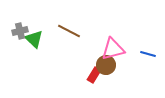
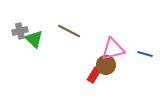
blue line: moved 3 px left
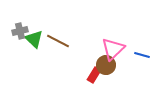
brown line: moved 11 px left, 10 px down
pink triangle: rotated 30 degrees counterclockwise
blue line: moved 3 px left, 1 px down
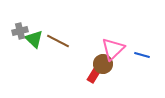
brown circle: moved 3 px left, 1 px up
